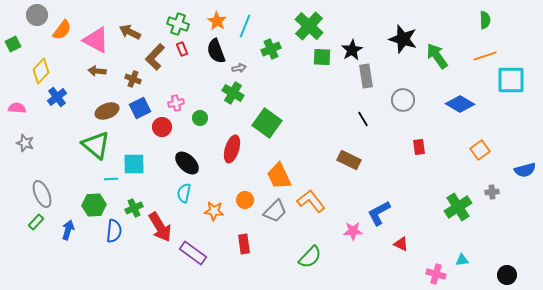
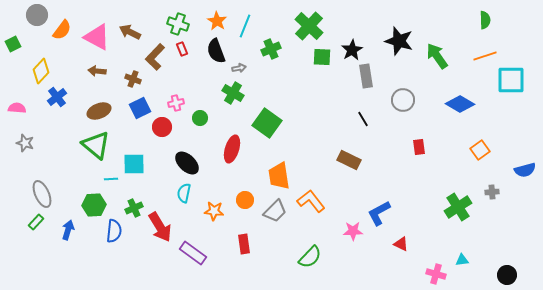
black star at (403, 39): moved 4 px left, 2 px down
pink triangle at (96, 40): moved 1 px right, 3 px up
brown ellipse at (107, 111): moved 8 px left
orange trapezoid at (279, 176): rotated 16 degrees clockwise
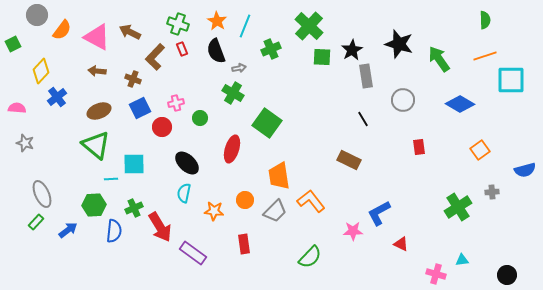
black star at (399, 41): moved 3 px down
green arrow at (437, 56): moved 2 px right, 3 px down
blue arrow at (68, 230): rotated 36 degrees clockwise
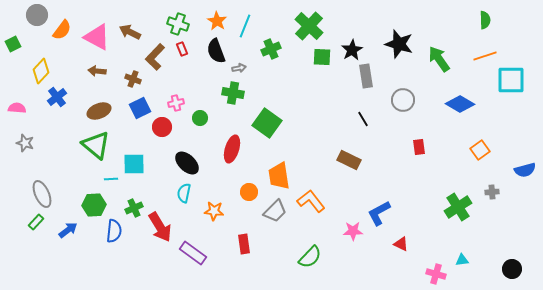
green cross at (233, 93): rotated 20 degrees counterclockwise
orange circle at (245, 200): moved 4 px right, 8 px up
black circle at (507, 275): moved 5 px right, 6 px up
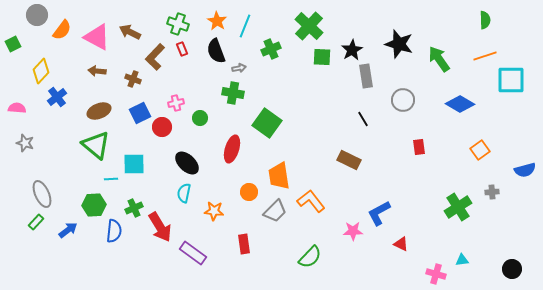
blue square at (140, 108): moved 5 px down
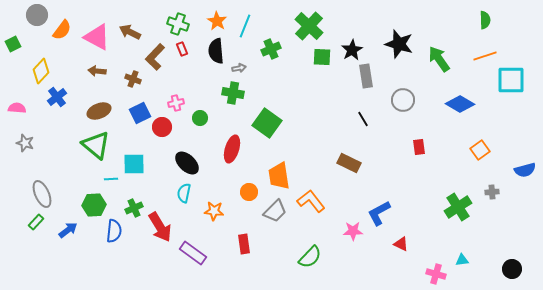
black semicircle at (216, 51): rotated 15 degrees clockwise
brown rectangle at (349, 160): moved 3 px down
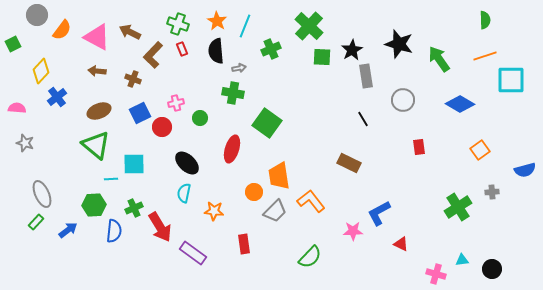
brown L-shape at (155, 57): moved 2 px left, 2 px up
orange circle at (249, 192): moved 5 px right
black circle at (512, 269): moved 20 px left
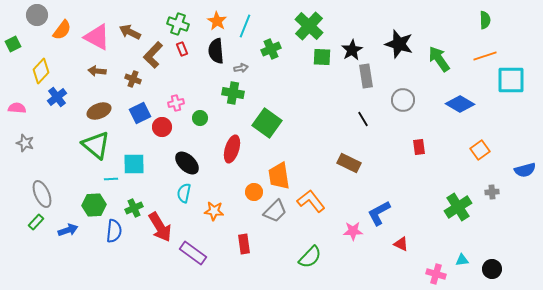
gray arrow at (239, 68): moved 2 px right
blue arrow at (68, 230): rotated 18 degrees clockwise
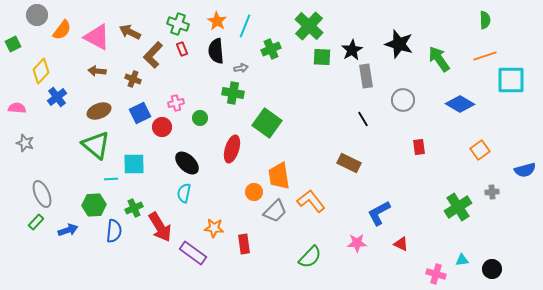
orange star at (214, 211): moved 17 px down
pink star at (353, 231): moved 4 px right, 12 px down
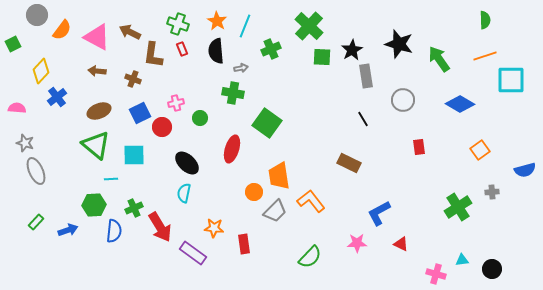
brown L-shape at (153, 55): rotated 36 degrees counterclockwise
cyan square at (134, 164): moved 9 px up
gray ellipse at (42, 194): moved 6 px left, 23 px up
